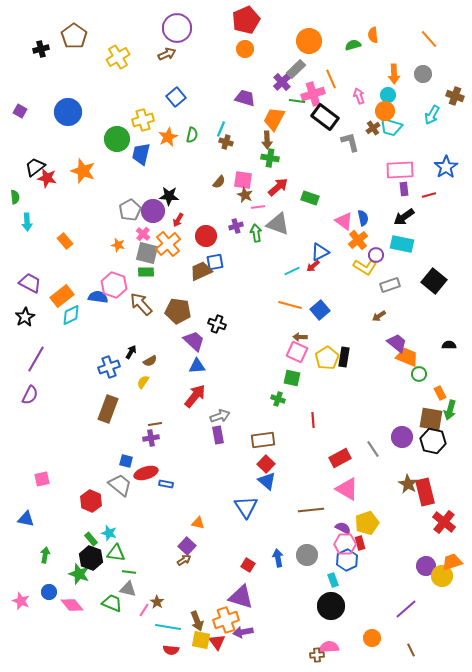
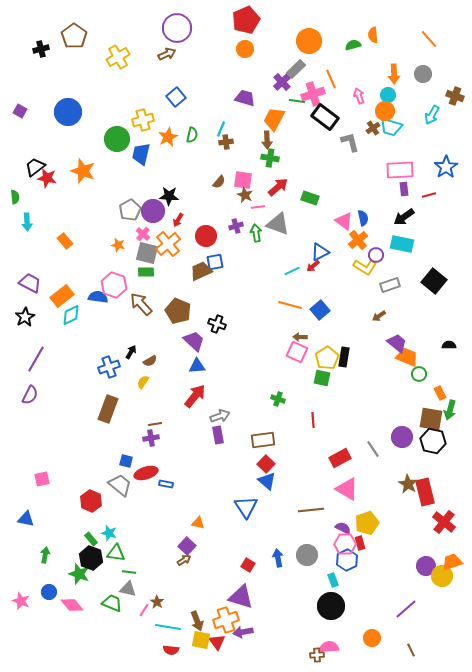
brown cross at (226, 142): rotated 24 degrees counterclockwise
brown pentagon at (178, 311): rotated 15 degrees clockwise
green square at (292, 378): moved 30 px right
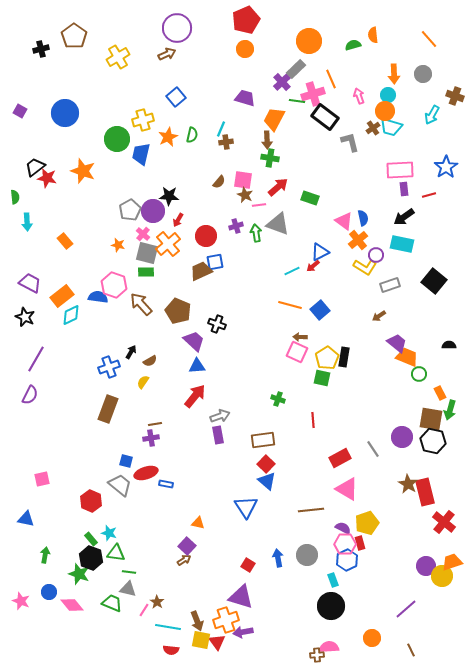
blue circle at (68, 112): moved 3 px left, 1 px down
pink line at (258, 207): moved 1 px right, 2 px up
black star at (25, 317): rotated 18 degrees counterclockwise
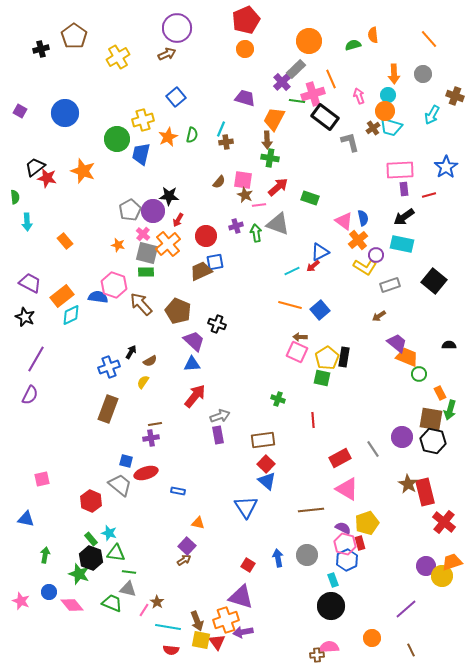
blue triangle at (197, 366): moved 5 px left, 2 px up
blue rectangle at (166, 484): moved 12 px right, 7 px down
pink hexagon at (345, 544): rotated 15 degrees clockwise
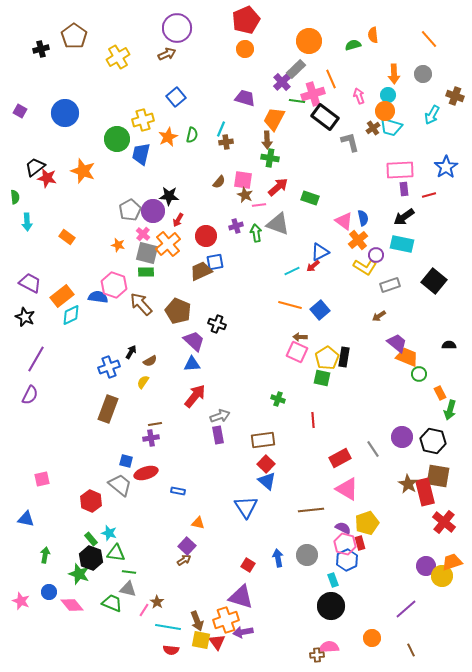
orange rectangle at (65, 241): moved 2 px right, 4 px up; rotated 14 degrees counterclockwise
brown square at (431, 419): moved 7 px right, 57 px down
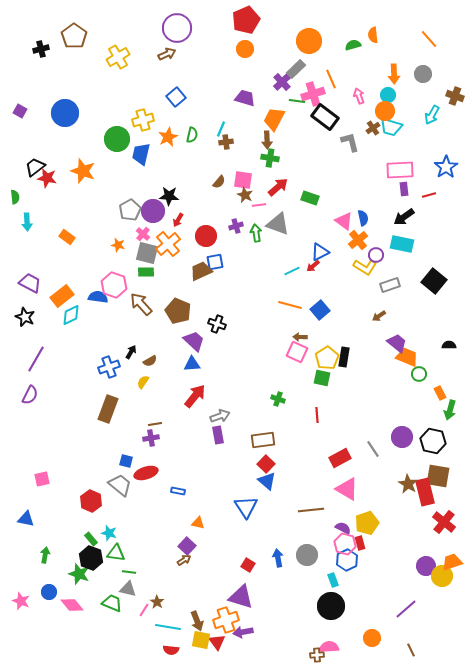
red line at (313, 420): moved 4 px right, 5 px up
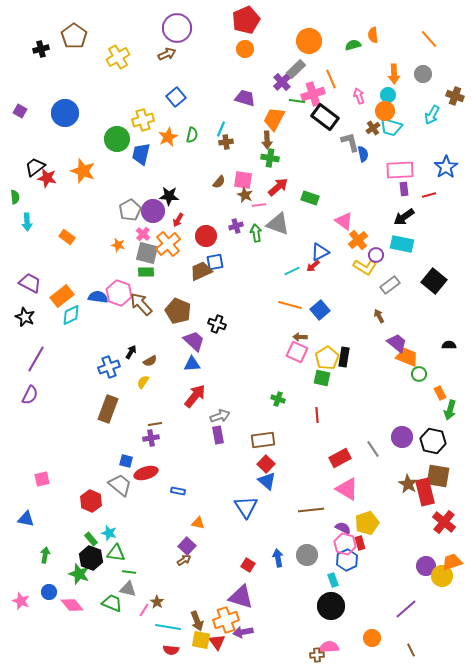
blue semicircle at (363, 218): moved 64 px up
pink hexagon at (114, 285): moved 5 px right, 8 px down
gray rectangle at (390, 285): rotated 18 degrees counterclockwise
brown arrow at (379, 316): rotated 96 degrees clockwise
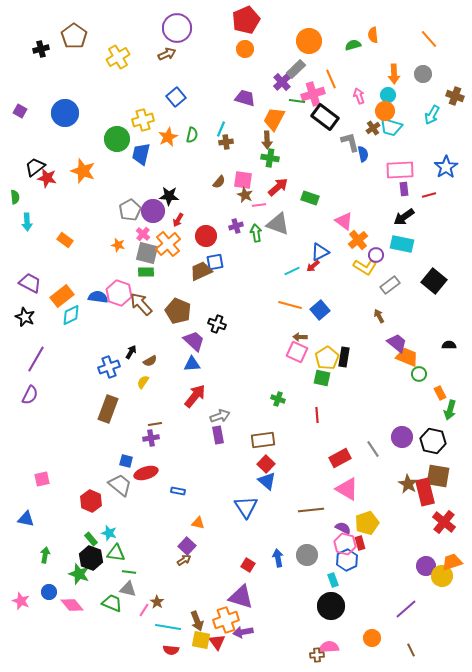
orange rectangle at (67, 237): moved 2 px left, 3 px down
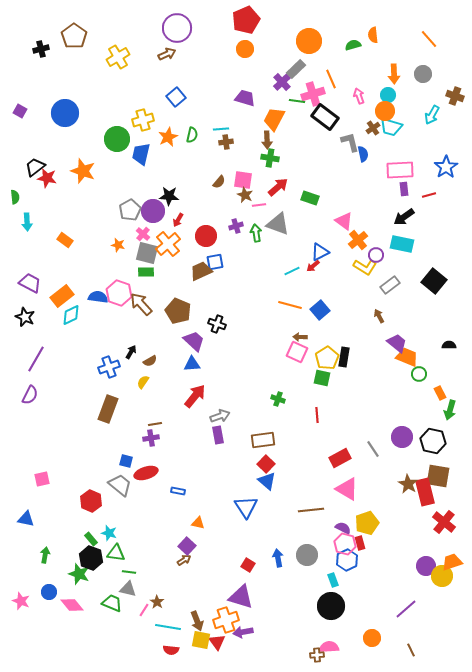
cyan line at (221, 129): rotated 63 degrees clockwise
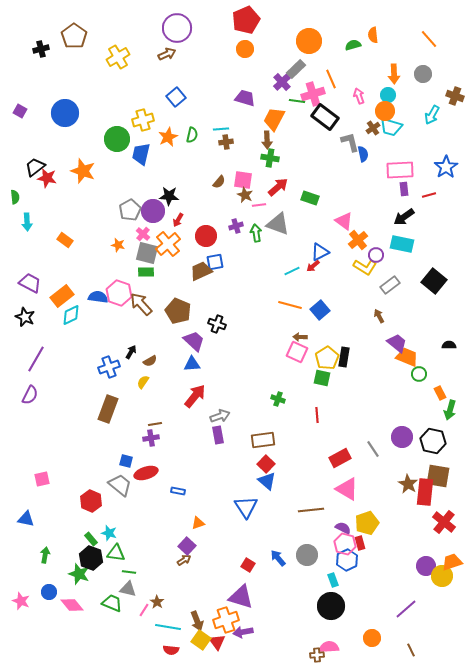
red rectangle at (425, 492): rotated 20 degrees clockwise
orange triangle at (198, 523): rotated 32 degrees counterclockwise
blue arrow at (278, 558): rotated 30 degrees counterclockwise
yellow square at (201, 640): rotated 24 degrees clockwise
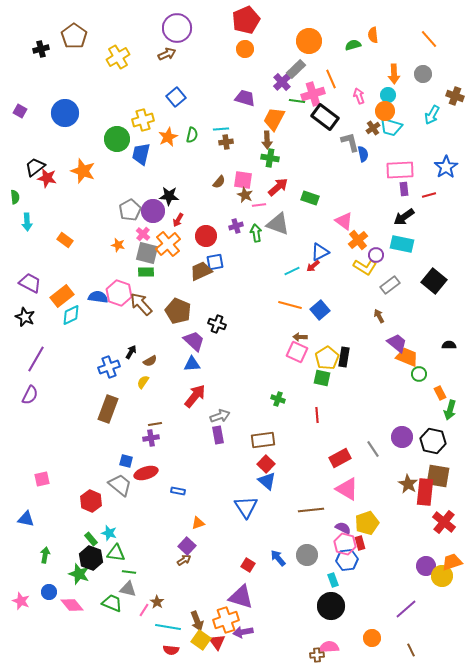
blue hexagon at (347, 560): rotated 20 degrees clockwise
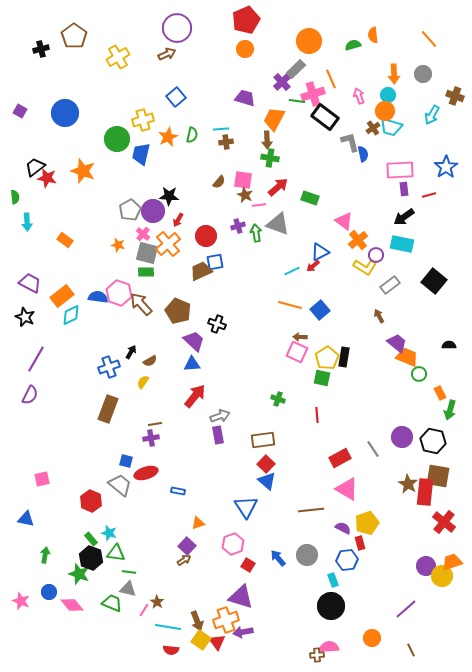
purple cross at (236, 226): moved 2 px right
pink hexagon at (345, 544): moved 112 px left; rotated 25 degrees clockwise
